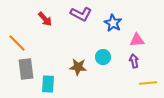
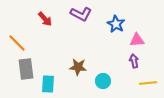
blue star: moved 3 px right, 1 px down
cyan circle: moved 24 px down
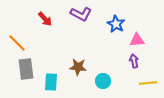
cyan rectangle: moved 3 px right, 2 px up
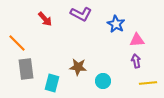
purple arrow: moved 2 px right
cyan rectangle: moved 1 px right, 1 px down; rotated 12 degrees clockwise
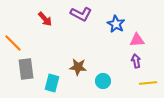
orange line: moved 4 px left
